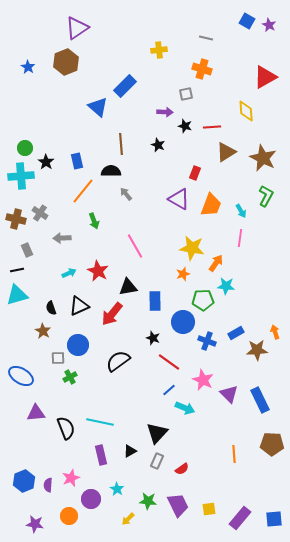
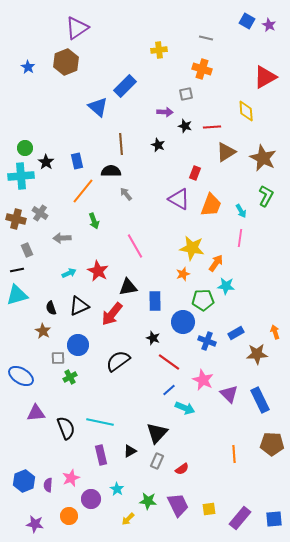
brown star at (257, 350): moved 4 px down
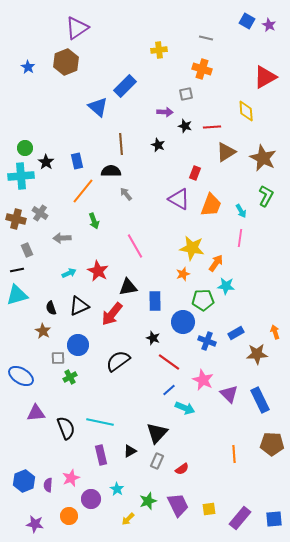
green star at (148, 501): rotated 24 degrees counterclockwise
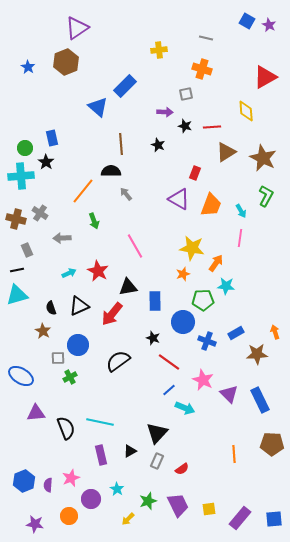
blue rectangle at (77, 161): moved 25 px left, 23 px up
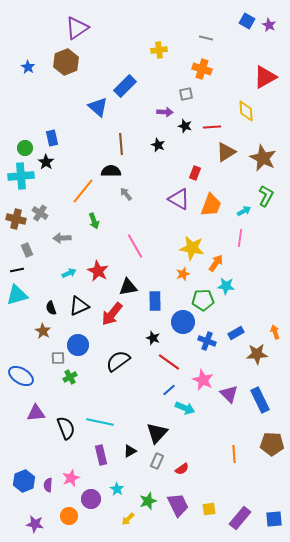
cyan arrow at (241, 211): moved 3 px right; rotated 88 degrees counterclockwise
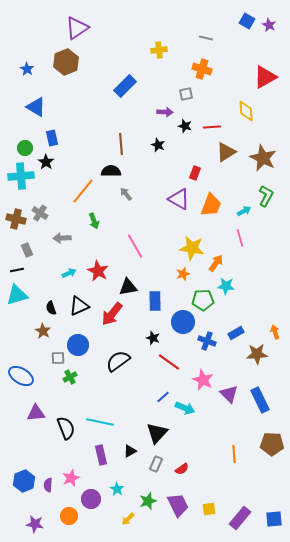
blue star at (28, 67): moved 1 px left, 2 px down
blue triangle at (98, 107): moved 62 px left; rotated 10 degrees counterclockwise
pink line at (240, 238): rotated 24 degrees counterclockwise
blue line at (169, 390): moved 6 px left, 7 px down
gray rectangle at (157, 461): moved 1 px left, 3 px down
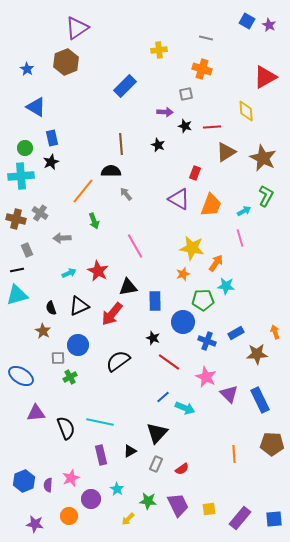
black star at (46, 162): moved 5 px right; rotated 14 degrees clockwise
pink star at (203, 380): moved 3 px right, 3 px up
green star at (148, 501): rotated 24 degrees clockwise
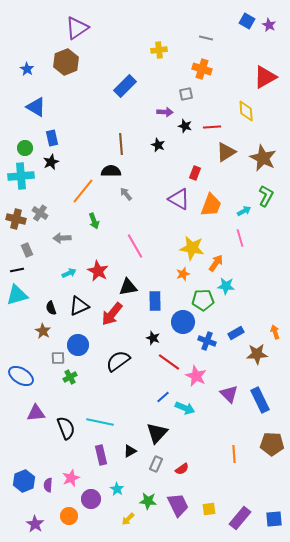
pink star at (206, 377): moved 10 px left, 1 px up
purple star at (35, 524): rotated 24 degrees clockwise
